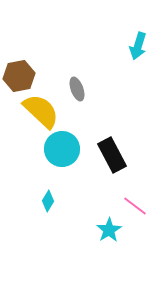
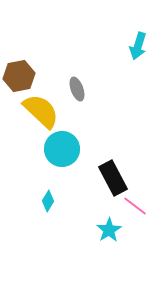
black rectangle: moved 1 px right, 23 px down
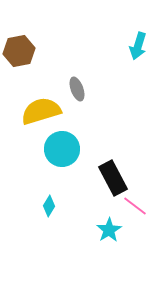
brown hexagon: moved 25 px up
yellow semicircle: rotated 60 degrees counterclockwise
cyan diamond: moved 1 px right, 5 px down
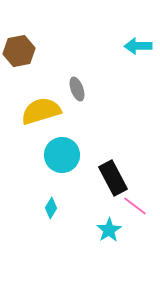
cyan arrow: rotated 72 degrees clockwise
cyan circle: moved 6 px down
cyan diamond: moved 2 px right, 2 px down
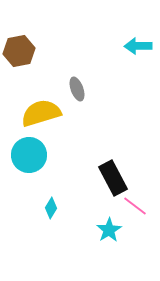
yellow semicircle: moved 2 px down
cyan circle: moved 33 px left
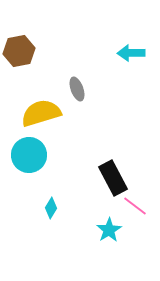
cyan arrow: moved 7 px left, 7 px down
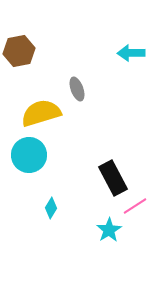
pink line: rotated 70 degrees counterclockwise
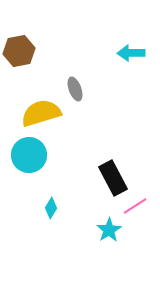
gray ellipse: moved 2 px left
